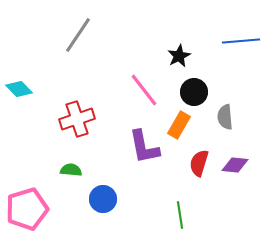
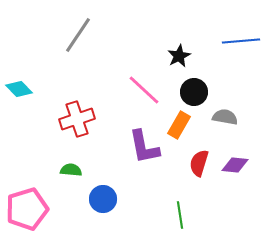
pink line: rotated 9 degrees counterclockwise
gray semicircle: rotated 105 degrees clockwise
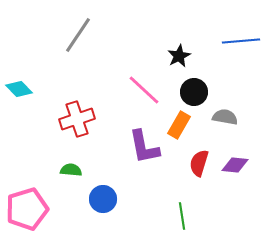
green line: moved 2 px right, 1 px down
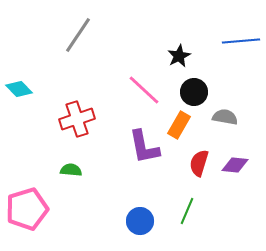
blue circle: moved 37 px right, 22 px down
green line: moved 5 px right, 5 px up; rotated 32 degrees clockwise
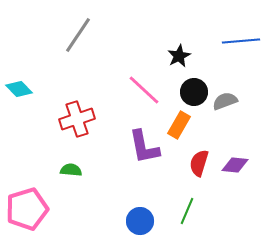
gray semicircle: moved 16 px up; rotated 30 degrees counterclockwise
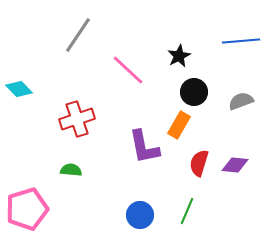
pink line: moved 16 px left, 20 px up
gray semicircle: moved 16 px right
blue circle: moved 6 px up
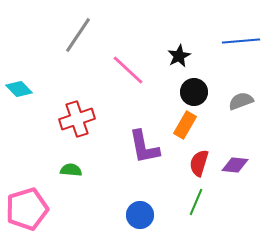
orange rectangle: moved 6 px right
green line: moved 9 px right, 9 px up
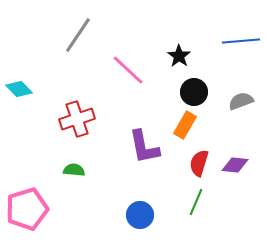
black star: rotated 10 degrees counterclockwise
green semicircle: moved 3 px right
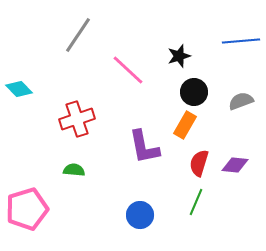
black star: rotated 20 degrees clockwise
